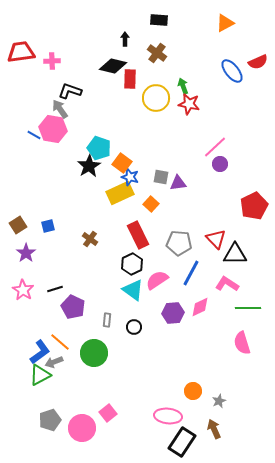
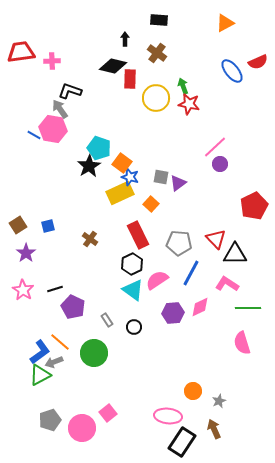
purple triangle at (178, 183): rotated 30 degrees counterclockwise
gray rectangle at (107, 320): rotated 40 degrees counterclockwise
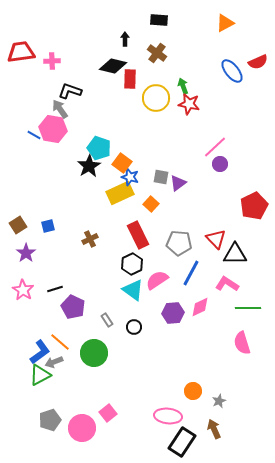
brown cross at (90, 239): rotated 28 degrees clockwise
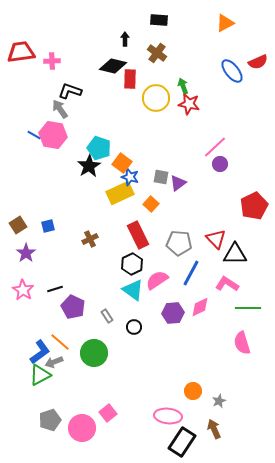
pink hexagon at (53, 129): moved 6 px down
gray rectangle at (107, 320): moved 4 px up
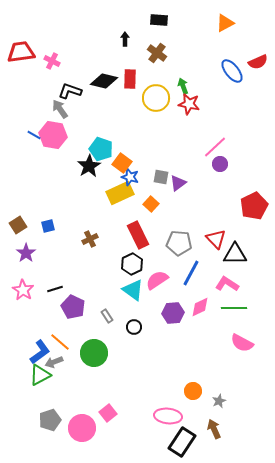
pink cross at (52, 61): rotated 28 degrees clockwise
black diamond at (113, 66): moved 9 px left, 15 px down
cyan pentagon at (99, 148): moved 2 px right, 1 px down
green line at (248, 308): moved 14 px left
pink semicircle at (242, 343): rotated 45 degrees counterclockwise
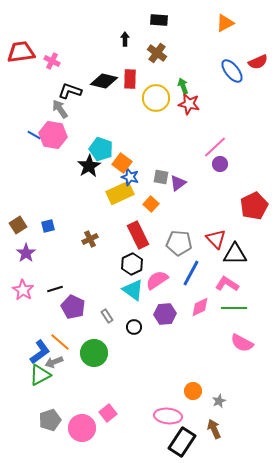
purple hexagon at (173, 313): moved 8 px left, 1 px down
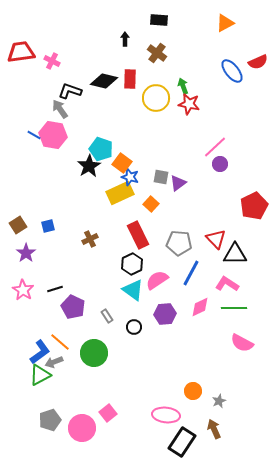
pink ellipse at (168, 416): moved 2 px left, 1 px up
